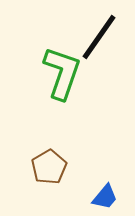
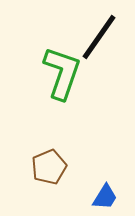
brown pentagon: rotated 8 degrees clockwise
blue trapezoid: rotated 8 degrees counterclockwise
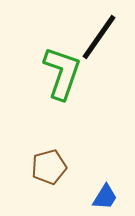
brown pentagon: rotated 8 degrees clockwise
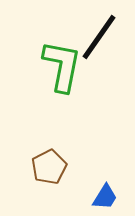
green L-shape: moved 7 px up; rotated 8 degrees counterclockwise
brown pentagon: rotated 12 degrees counterclockwise
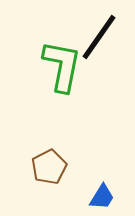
blue trapezoid: moved 3 px left
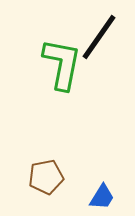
green L-shape: moved 2 px up
brown pentagon: moved 3 px left, 10 px down; rotated 16 degrees clockwise
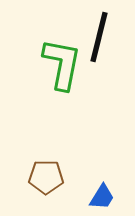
black line: rotated 21 degrees counterclockwise
brown pentagon: rotated 12 degrees clockwise
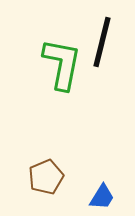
black line: moved 3 px right, 5 px down
brown pentagon: rotated 24 degrees counterclockwise
